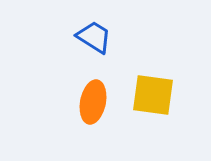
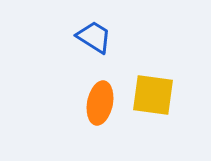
orange ellipse: moved 7 px right, 1 px down
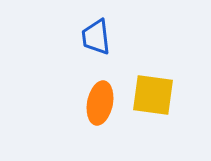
blue trapezoid: moved 2 px right; rotated 129 degrees counterclockwise
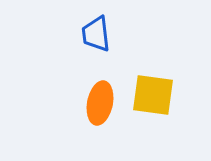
blue trapezoid: moved 3 px up
